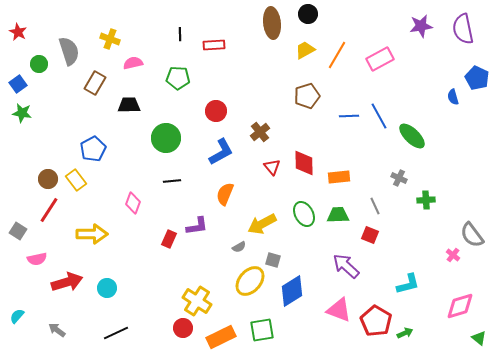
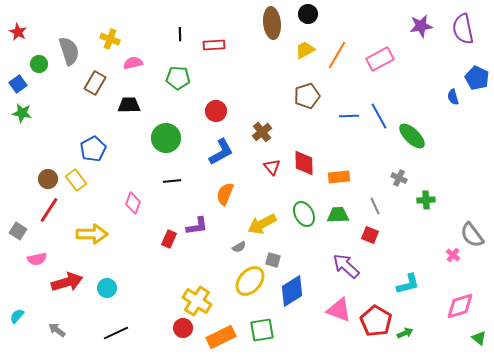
brown cross at (260, 132): moved 2 px right
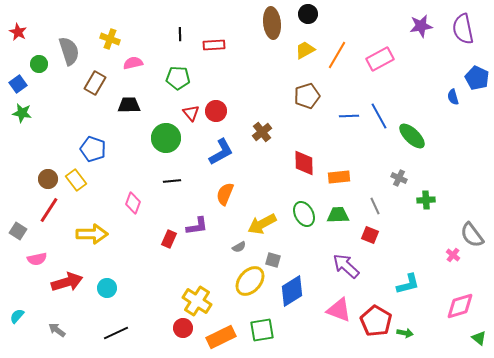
blue pentagon at (93, 149): rotated 25 degrees counterclockwise
red triangle at (272, 167): moved 81 px left, 54 px up
green arrow at (405, 333): rotated 35 degrees clockwise
